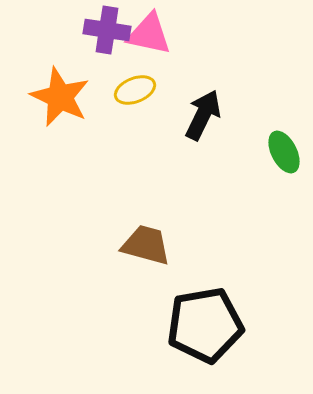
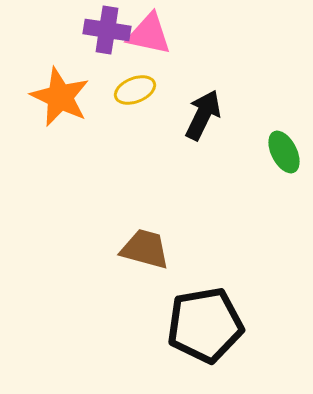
brown trapezoid: moved 1 px left, 4 px down
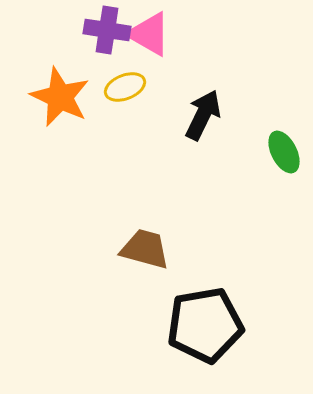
pink triangle: rotated 18 degrees clockwise
yellow ellipse: moved 10 px left, 3 px up
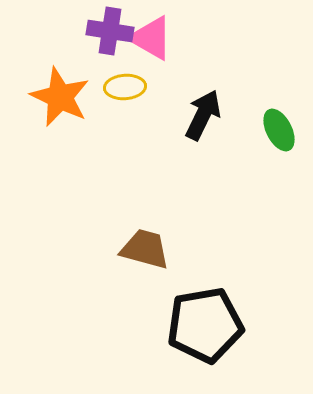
purple cross: moved 3 px right, 1 px down
pink triangle: moved 2 px right, 4 px down
yellow ellipse: rotated 18 degrees clockwise
green ellipse: moved 5 px left, 22 px up
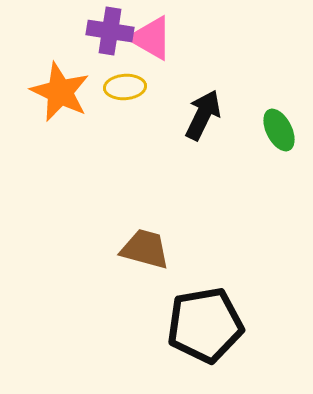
orange star: moved 5 px up
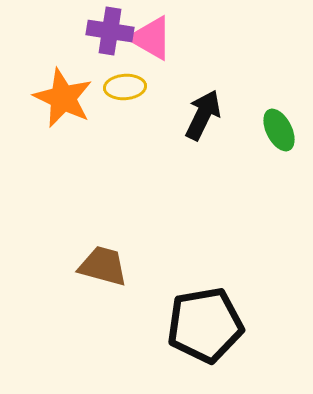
orange star: moved 3 px right, 6 px down
brown trapezoid: moved 42 px left, 17 px down
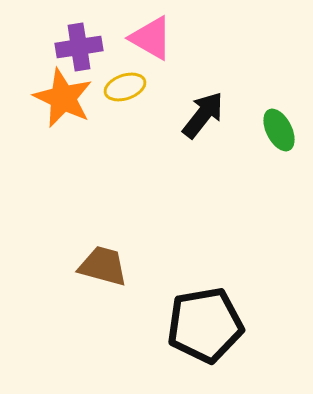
purple cross: moved 31 px left, 16 px down; rotated 18 degrees counterclockwise
yellow ellipse: rotated 15 degrees counterclockwise
black arrow: rotated 12 degrees clockwise
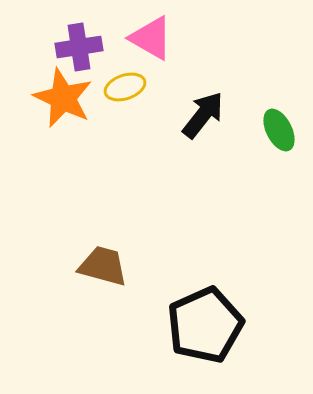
black pentagon: rotated 14 degrees counterclockwise
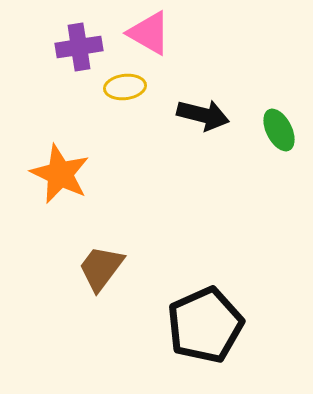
pink triangle: moved 2 px left, 5 px up
yellow ellipse: rotated 12 degrees clockwise
orange star: moved 3 px left, 76 px down
black arrow: rotated 66 degrees clockwise
brown trapezoid: moved 2 px left, 2 px down; rotated 68 degrees counterclockwise
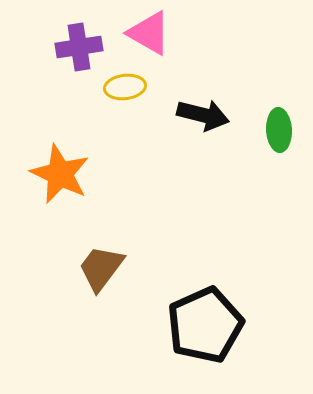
green ellipse: rotated 24 degrees clockwise
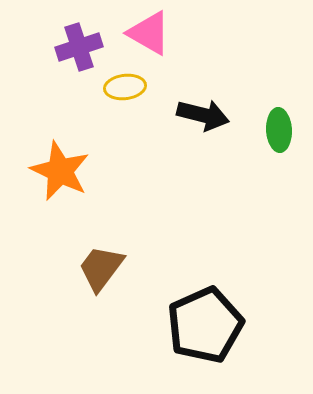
purple cross: rotated 9 degrees counterclockwise
orange star: moved 3 px up
